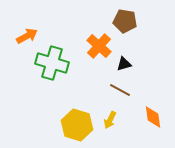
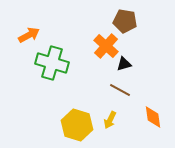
orange arrow: moved 2 px right, 1 px up
orange cross: moved 7 px right
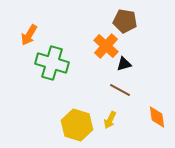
orange arrow: rotated 150 degrees clockwise
orange diamond: moved 4 px right
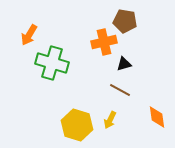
orange cross: moved 2 px left, 4 px up; rotated 35 degrees clockwise
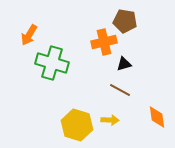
yellow arrow: rotated 114 degrees counterclockwise
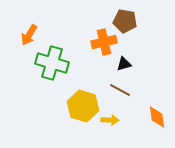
yellow hexagon: moved 6 px right, 19 px up
